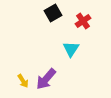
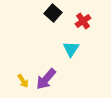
black square: rotated 18 degrees counterclockwise
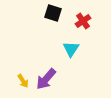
black square: rotated 24 degrees counterclockwise
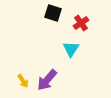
red cross: moved 2 px left, 2 px down
purple arrow: moved 1 px right, 1 px down
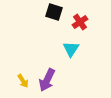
black square: moved 1 px right, 1 px up
red cross: moved 1 px left, 1 px up
purple arrow: rotated 15 degrees counterclockwise
